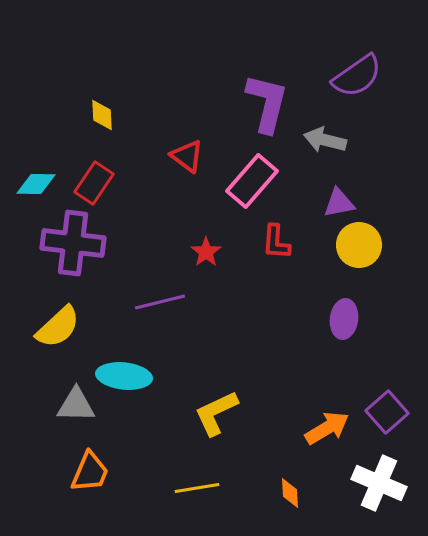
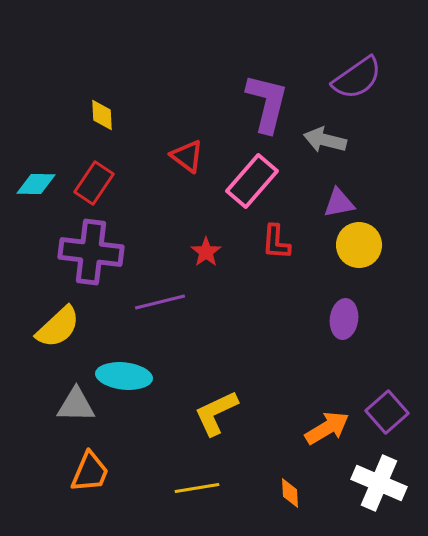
purple semicircle: moved 2 px down
purple cross: moved 18 px right, 9 px down
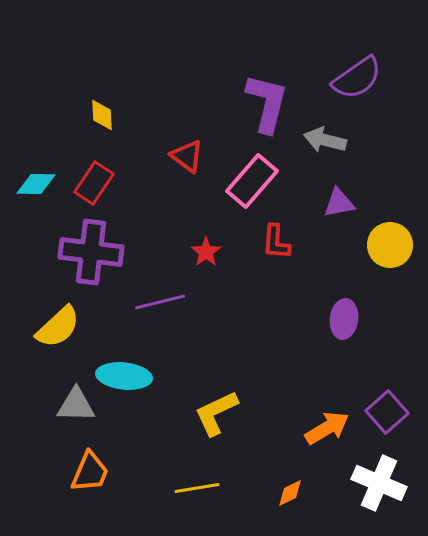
yellow circle: moved 31 px right
orange diamond: rotated 68 degrees clockwise
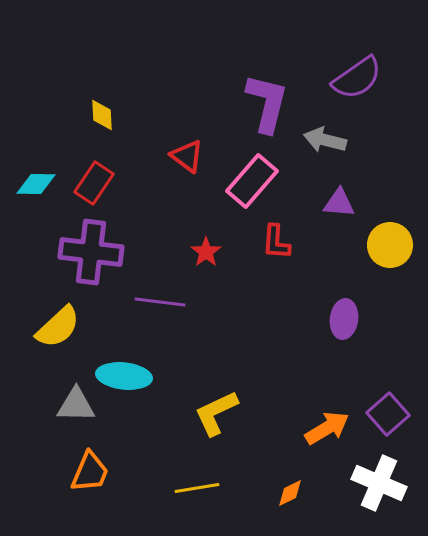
purple triangle: rotated 16 degrees clockwise
purple line: rotated 21 degrees clockwise
purple square: moved 1 px right, 2 px down
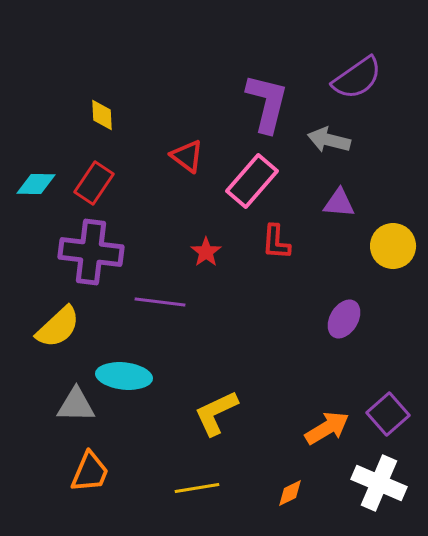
gray arrow: moved 4 px right
yellow circle: moved 3 px right, 1 px down
purple ellipse: rotated 24 degrees clockwise
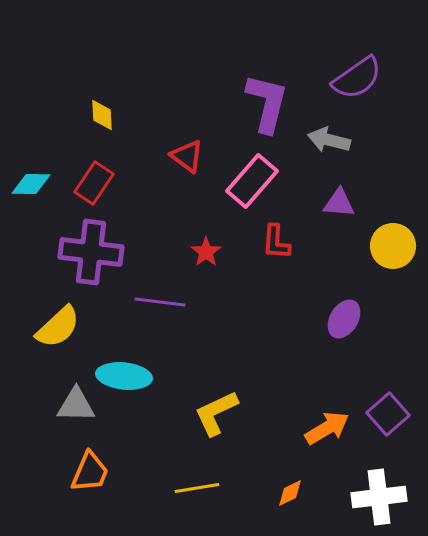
cyan diamond: moved 5 px left
white cross: moved 14 px down; rotated 30 degrees counterclockwise
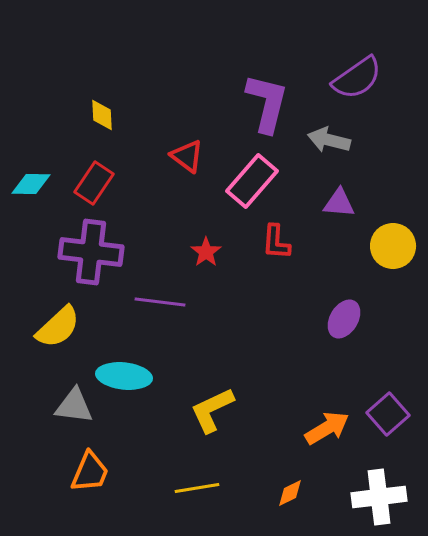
gray triangle: moved 2 px left, 1 px down; rotated 6 degrees clockwise
yellow L-shape: moved 4 px left, 3 px up
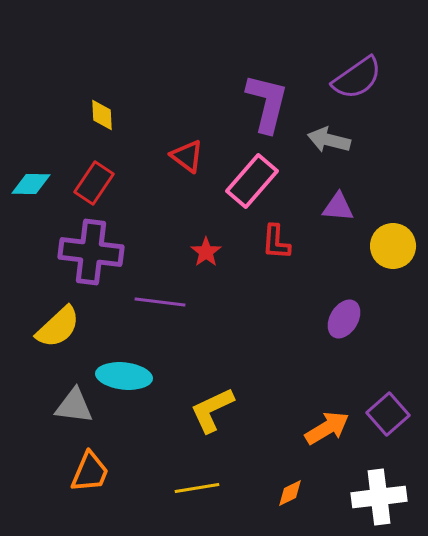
purple triangle: moved 1 px left, 4 px down
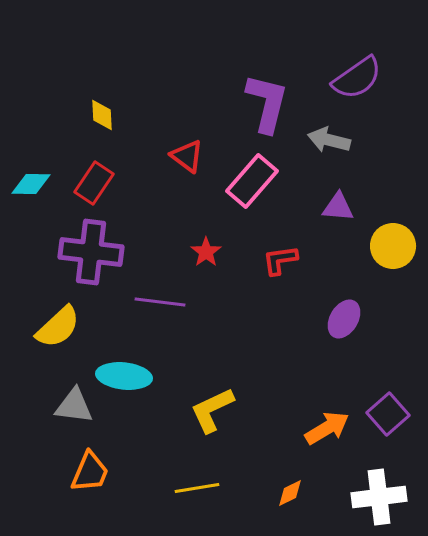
red L-shape: moved 4 px right, 18 px down; rotated 78 degrees clockwise
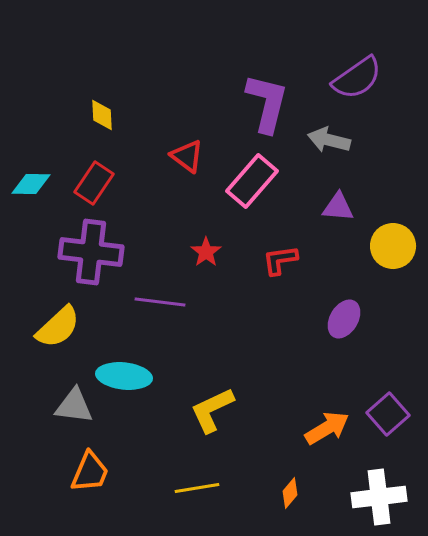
orange diamond: rotated 24 degrees counterclockwise
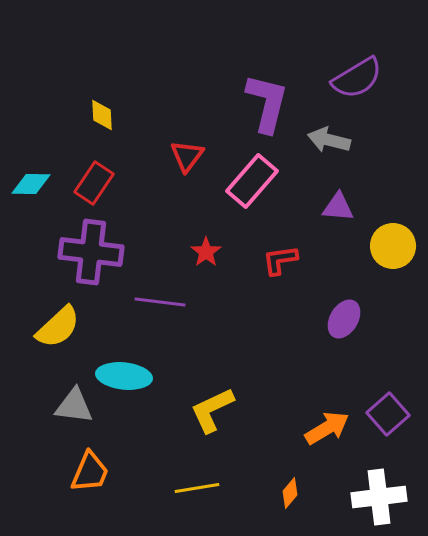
purple semicircle: rotated 4 degrees clockwise
red triangle: rotated 30 degrees clockwise
